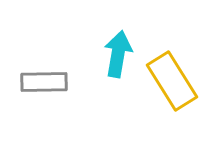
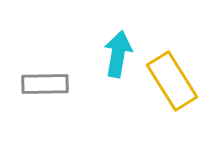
gray rectangle: moved 1 px right, 2 px down
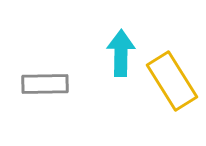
cyan arrow: moved 3 px right, 1 px up; rotated 9 degrees counterclockwise
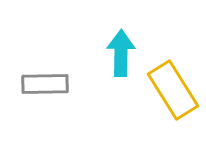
yellow rectangle: moved 1 px right, 9 px down
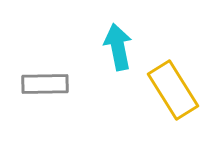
cyan arrow: moved 3 px left, 6 px up; rotated 12 degrees counterclockwise
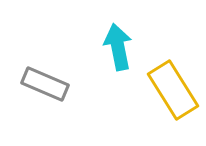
gray rectangle: rotated 24 degrees clockwise
